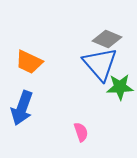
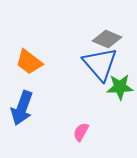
orange trapezoid: rotated 12 degrees clockwise
pink semicircle: rotated 132 degrees counterclockwise
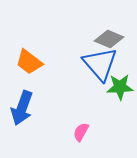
gray diamond: moved 2 px right
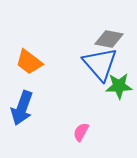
gray diamond: rotated 12 degrees counterclockwise
green star: moved 1 px left, 1 px up
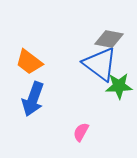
blue triangle: rotated 12 degrees counterclockwise
blue arrow: moved 11 px right, 9 px up
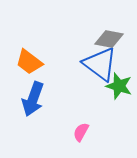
green star: rotated 20 degrees clockwise
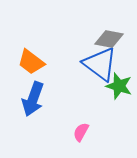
orange trapezoid: moved 2 px right
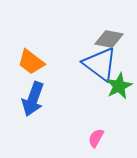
green star: rotated 28 degrees clockwise
pink semicircle: moved 15 px right, 6 px down
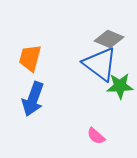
gray diamond: rotated 12 degrees clockwise
orange trapezoid: moved 1 px left, 4 px up; rotated 68 degrees clockwise
green star: moved 1 px right; rotated 24 degrees clockwise
pink semicircle: moved 2 px up; rotated 78 degrees counterclockwise
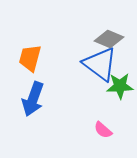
pink semicircle: moved 7 px right, 6 px up
